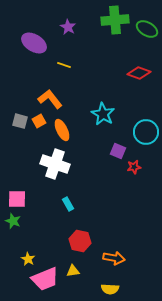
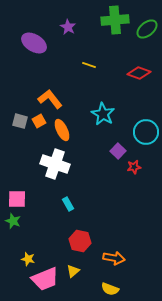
green ellipse: rotated 70 degrees counterclockwise
yellow line: moved 25 px right
purple square: rotated 21 degrees clockwise
yellow star: rotated 16 degrees counterclockwise
yellow triangle: rotated 32 degrees counterclockwise
yellow semicircle: rotated 18 degrees clockwise
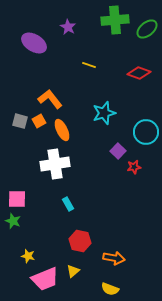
cyan star: moved 1 px right, 1 px up; rotated 25 degrees clockwise
white cross: rotated 28 degrees counterclockwise
yellow star: moved 3 px up
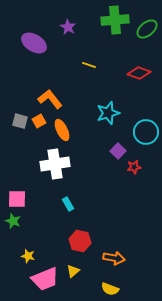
cyan star: moved 4 px right
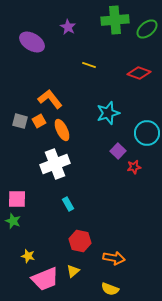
purple ellipse: moved 2 px left, 1 px up
cyan circle: moved 1 px right, 1 px down
white cross: rotated 12 degrees counterclockwise
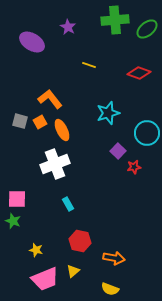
orange square: moved 1 px right, 1 px down
yellow star: moved 8 px right, 6 px up
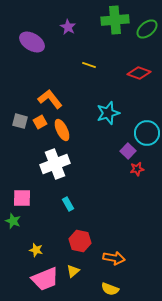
purple square: moved 10 px right
red star: moved 3 px right, 2 px down
pink square: moved 5 px right, 1 px up
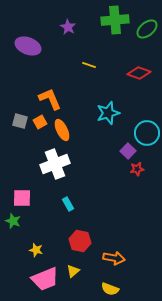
purple ellipse: moved 4 px left, 4 px down; rotated 10 degrees counterclockwise
orange L-shape: rotated 15 degrees clockwise
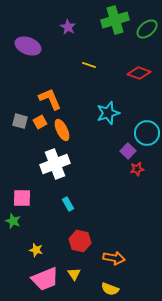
green cross: rotated 12 degrees counterclockwise
yellow triangle: moved 1 px right, 3 px down; rotated 24 degrees counterclockwise
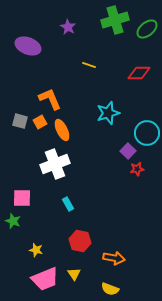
red diamond: rotated 20 degrees counterclockwise
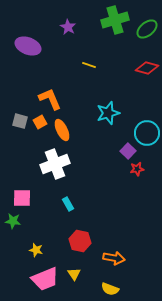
red diamond: moved 8 px right, 5 px up; rotated 15 degrees clockwise
green star: rotated 14 degrees counterclockwise
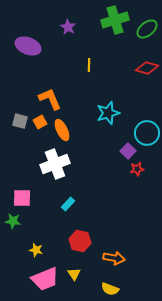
yellow line: rotated 72 degrees clockwise
cyan rectangle: rotated 72 degrees clockwise
